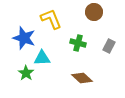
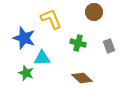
gray rectangle: rotated 48 degrees counterclockwise
green star: rotated 14 degrees counterclockwise
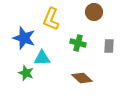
yellow L-shape: rotated 135 degrees counterclockwise
gray rectangle: rotated 24 degrees clockwise
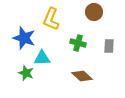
brown diamond: moved 2 px up
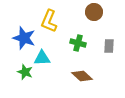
yellow L-shape: moved 2 px left, 2 px down
green star: moved 1 px left, 1 px up
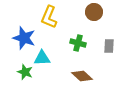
yellow L-shape: moved 4 px up
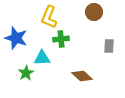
blue star: moved 8 px left
green cross: moved 17 px left, 4 px up; rotated 21 degrees counterclockwise
green star: moved 1 px right, 1 px down; rotated 21 degrees clockwise
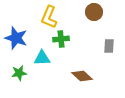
green star: moved 7 px left; rotated 21 degrees clockwise
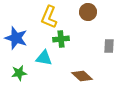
brown circle: moved 6 px left
cyan triangle: moved 2 px right; rotated 12 degrees clockwise
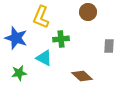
yellow L-shape: moved 8 px left
cyan triangle: rotated 18 degrees clockwise
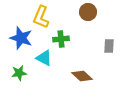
blue star: moved 5 px right
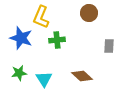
brown circle: moved 1 px right, 1 px down
green cross: moved 4 px left, 1 px down
cyan triangle: moved 21 px down; rotated 30 degrees clockwise
